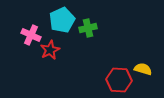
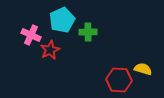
green cross: moved 4 px down; rotated 12 degrees clockwise
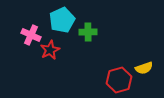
yellow semicircle: moved 1 px right, 1 px up; rotated 144 degrees clockwise
red hexagon: rotated 20 degrees counterclockwise
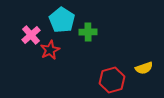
cyan pentagon: rotated 15 degrees counterclockwise
pink cross: rotated 24 degrees clockwise
red hexagon: moved 7 px left
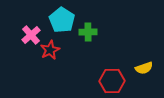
red hexagon: moved 1 px down; rotated 15 degrees clockwise
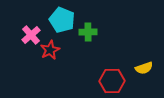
cyan pentagon: rotated 10 degrees counterclockwise
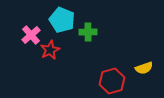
red hexagon: rotated 15 degrees counterclockwise
